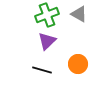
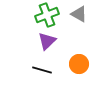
orange circle: moved 1 px right
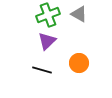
green cross: moved 1 px right
orange circle: moved 1 px up
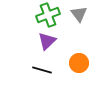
gray triangle: rotated 24 degrees clockwise
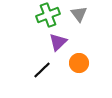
purple triangle: moved 11 px right, 1 px down
black line: rotated 60 degrees counterclockwise
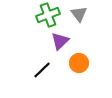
purple triangle: moved 2 px right, 1 px up
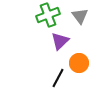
gray triangle: moved 1 px right, 2 px down
black line: moved 16 px right, 8 px down; rotated 18 degrees counterclockwise
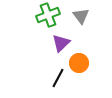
gray triangle: moved 1 px right
purple triangle: moved 1 px right, 2 px down
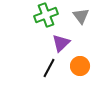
green cross: moved 2 px left
orange circle: moved 1 px right, 3 px down
black line: moved 9 px left, 10 px up
